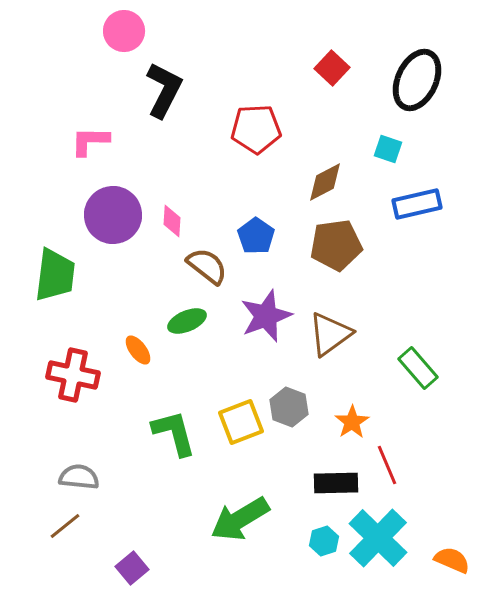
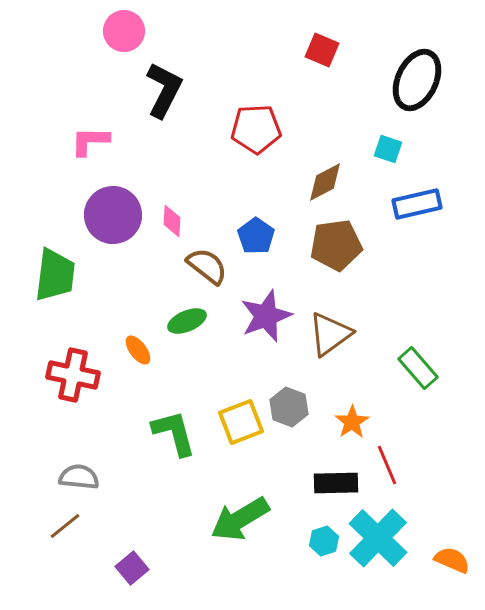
red square: moved 10 px left, 18 px up; rotated 20 degrees counterclockwise
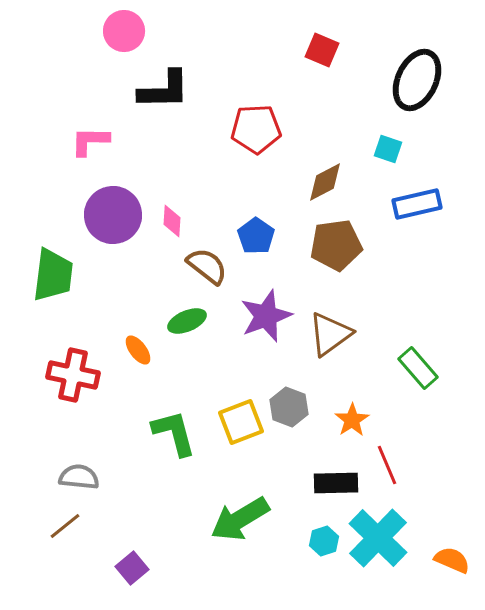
black L-shape: rotated 62 degrees clockwise
green trapezoid: moved 2 px left
orange star: moved 2 px up
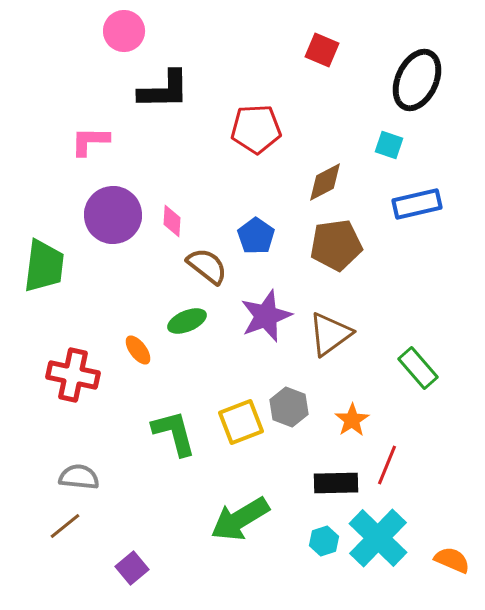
cyan square: moved 1 px right, 4 px up
green trapezoid: moved 9 px left, 9 px up
red line: rotated 45 degrees clockwise
